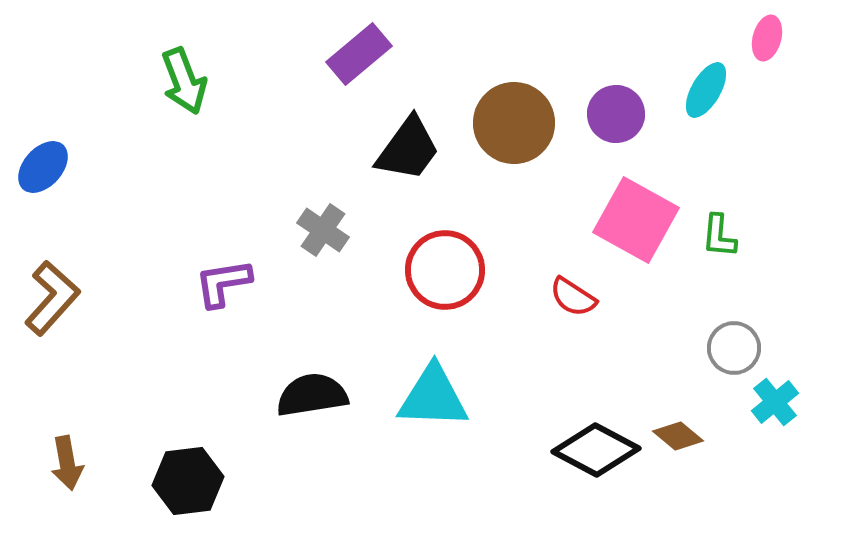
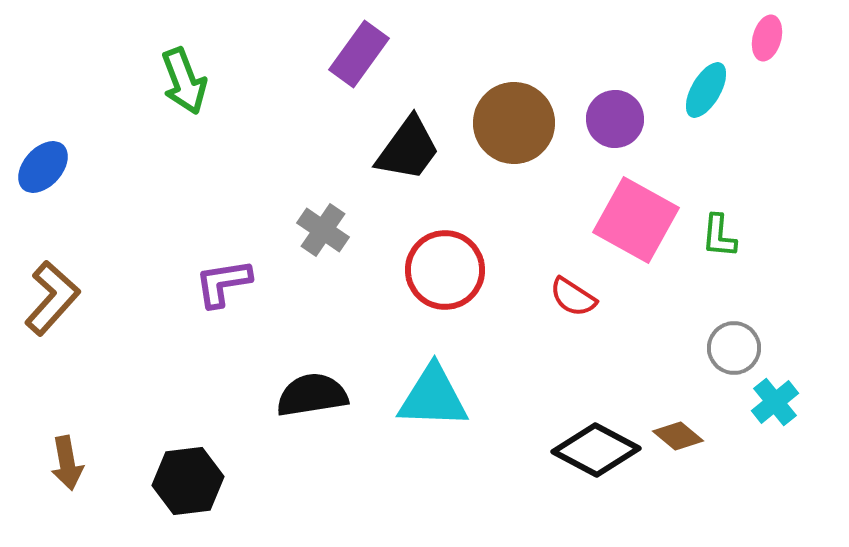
purple rectangle: rotated 14 degrees counterclockwise
purple circle: moved 1 px left, 5 px down
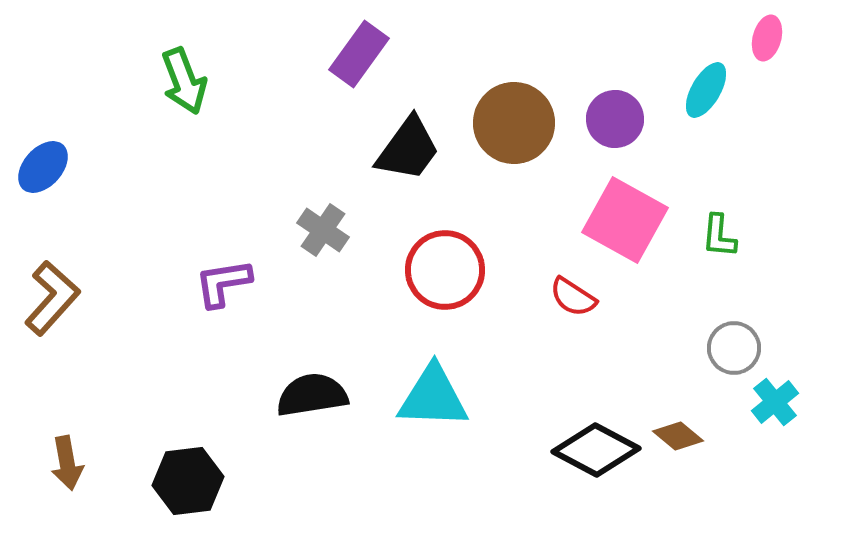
pink square: moved 11 px left
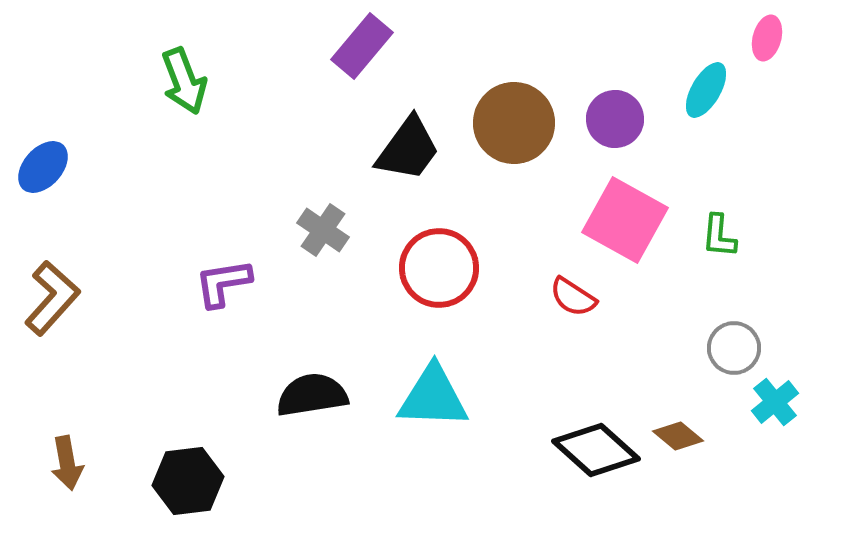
purple rectangle: moved 3 px right, 8 px up; rotated 4 degrees clockwise
red circle: moved 6 px left, 2 px up
black diamond: rotated 14 degrees clockwise
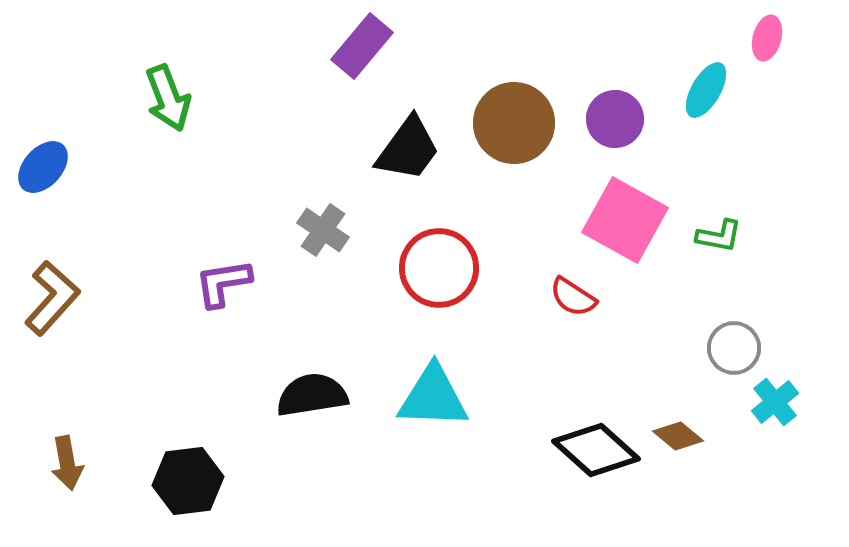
green arrow: moved 16 px left, 17 px down
green L-shape: rotated 84 degrees counterclockwise
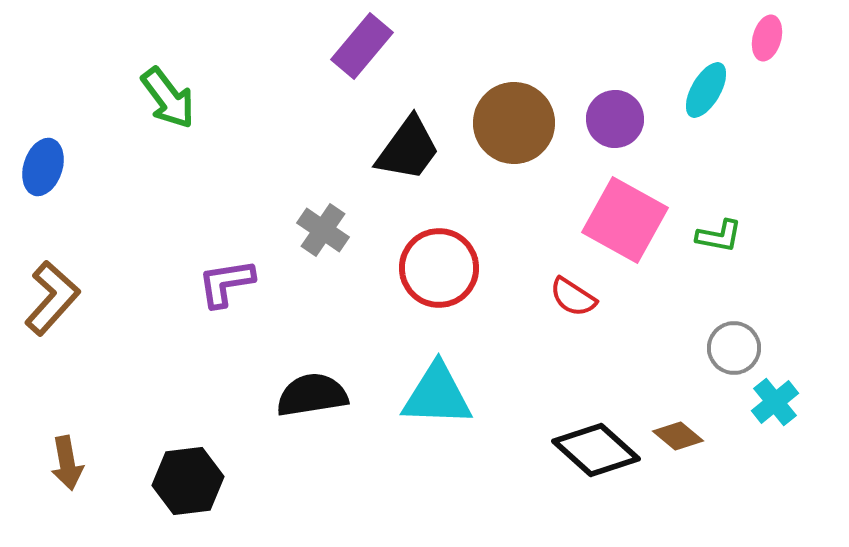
green arrow: rotated 16 degrees counterclockwise
blue ellipse: rotated 24 degrees counterclockwise
purple L-shape: moved 3 px right
cyan triangle: moved 4 px right, 2 px up
